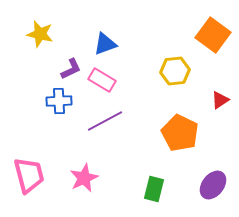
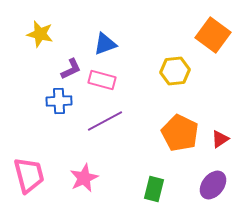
pink rectangle: rotated 16 degrees counterclockwise
red triangle: moved 39 px down
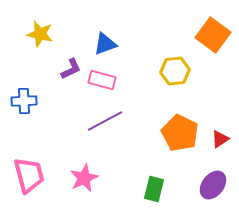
blue cross: moved 35 px left
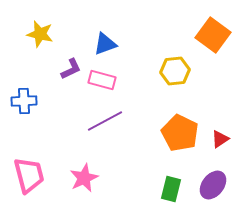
green rectangle: moved 17 px right
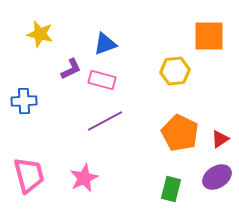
orange square: moved 4 px left, 1 px down; rotated 36 degrees counterclockwise
purple ellipse: moved 4 px right, 8 px up; rotated 20 degrees clockwise
